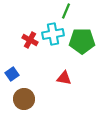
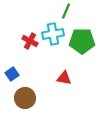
red cross: moved 1 px down
brown circle: moved 1 px right, 1 px up
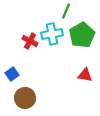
cyan cross: moved 1 px left
green pentagon: moved 6 px up; rotated 30 degrees counterclockwise
red triangle: moved 21 px right, 3 px up
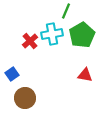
red cross: rotated 21 degrees clockwise
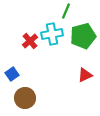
green pentagon: moved 1 px right, 1 px down; rotated 15 degrees clockwise
red triangle: rotated 35 degrees counterclockwise
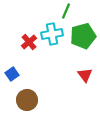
red cross: moved 1 px left, 1 px down
red triangle: rotated 42 degrees counterclockwise
brown circle: moved 2 px right, 2 px down
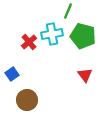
green line: moved 2 px right
green pentagon: rotated 30 degrees clockwise
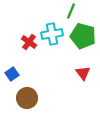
green line: moved 3 px right
red cross: rotated 14 degrees counterclockwise
red triangle: moved 2 px left, 2 px up
brown circle: moved 2 px up
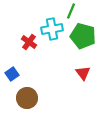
cyan cross: moved 5 px up
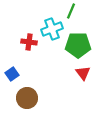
cyan cross: rotated 10 degrees counterclockwise
green pentagon: moved 5 px left, 9 px down; rotated 15 degrees counterclockwise
red cross: rotated 28 degrees counterclockwise
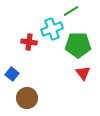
green line: rotated 35 degrees clockwise
blue square: rotated 16 degrees counterclockwise
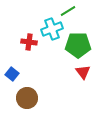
green line: moved 3 px left
red triangle: moved 1 px up
